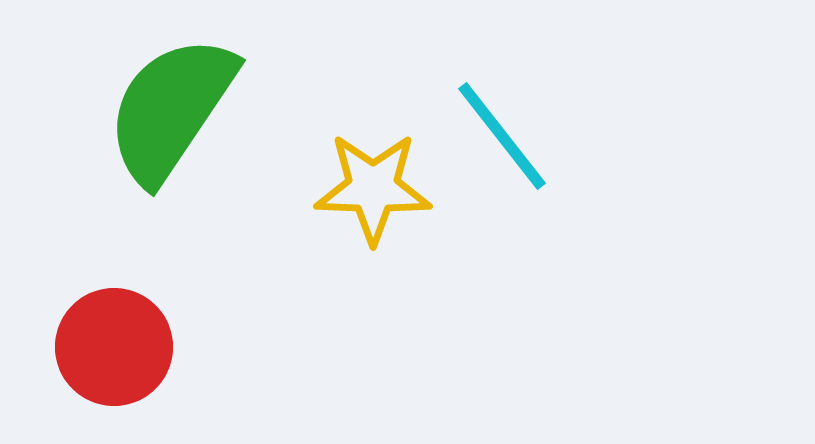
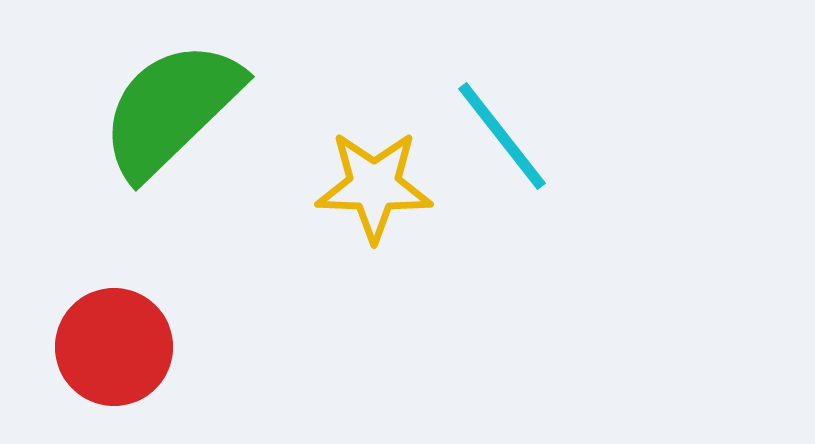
green semicircle: rotated 12 degrees clockwise
yellow star: moved 1 px right, 2 px up
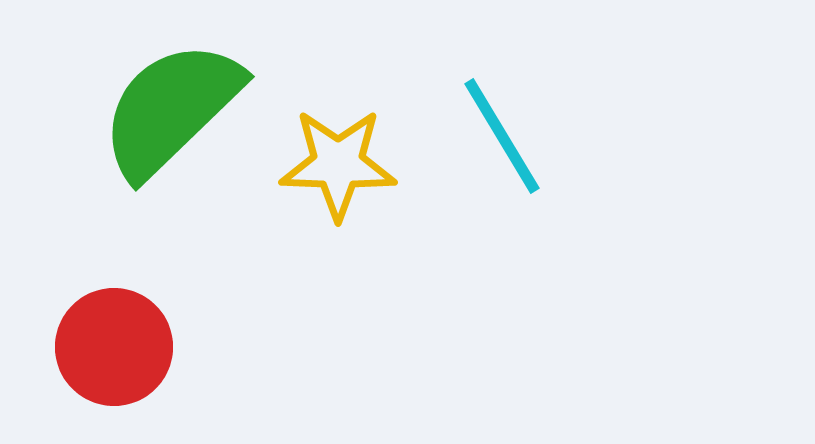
cyan line: rotated 7 degrees clockwise
yellow star: moved 36 px left, 22 px up
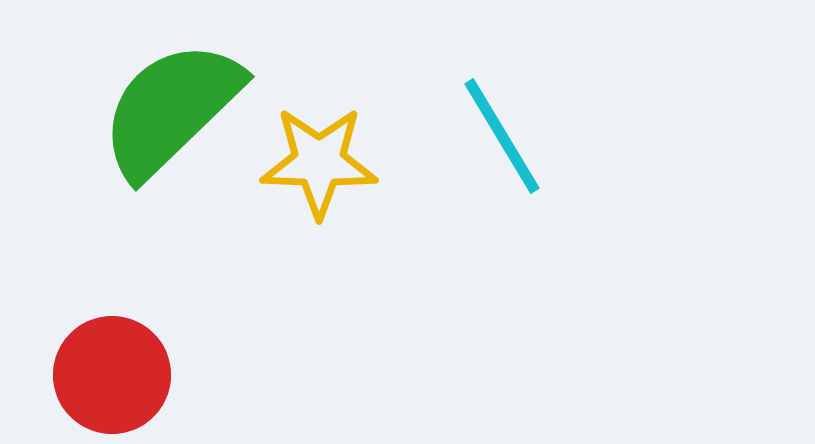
yellow star: moved 19 px left, 2 px up
red circle: moved 2 px left, 28 px down
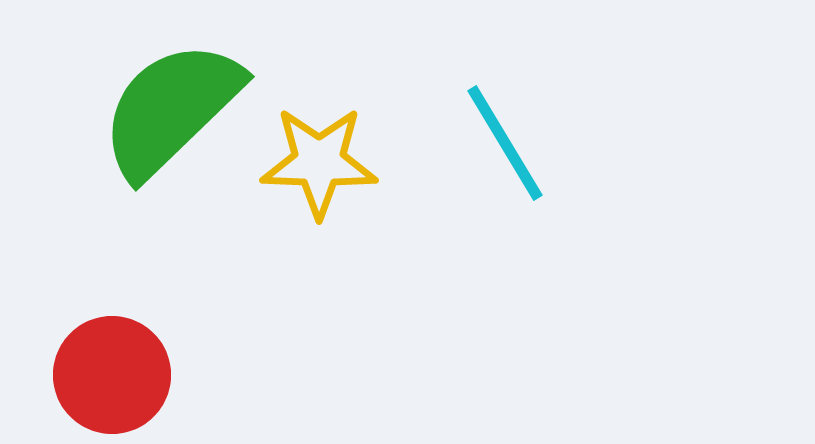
cyan line: moved 3 px right, 7 px down
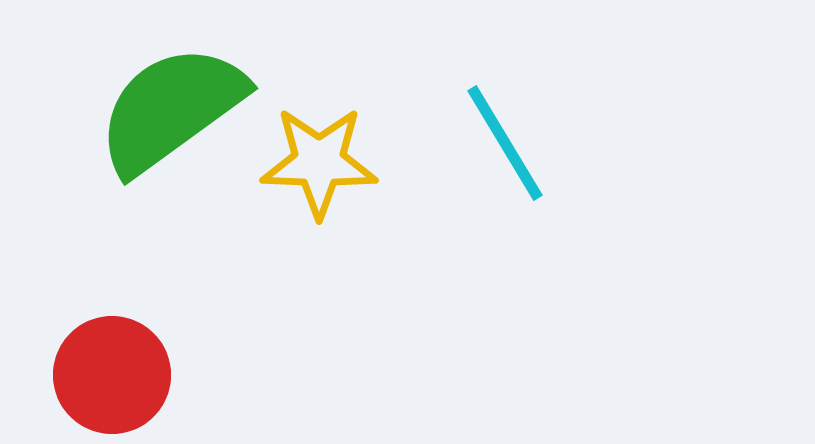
green semicircle: rotated 8 degrees clockwise
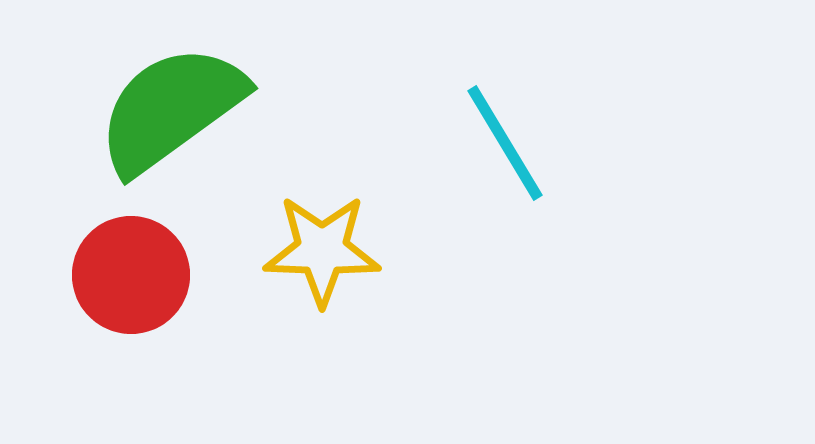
yellow star: moved 3 px right, 88 px down
red circle: moved 19 px right, 100 px up
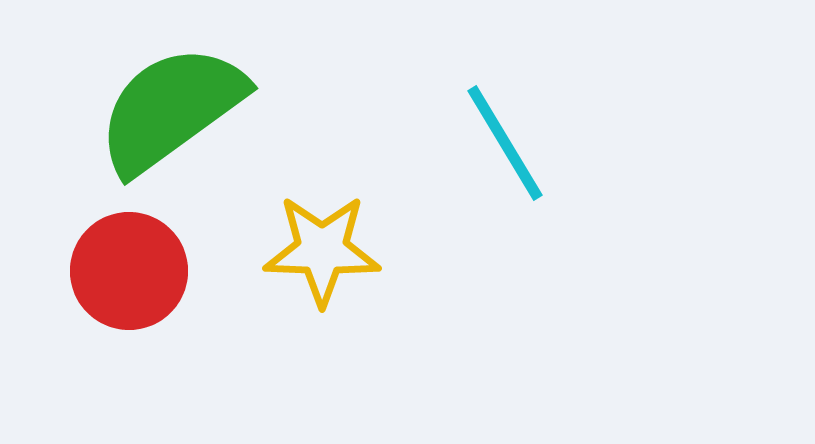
red circle: moved 2 px left, 4 px up
